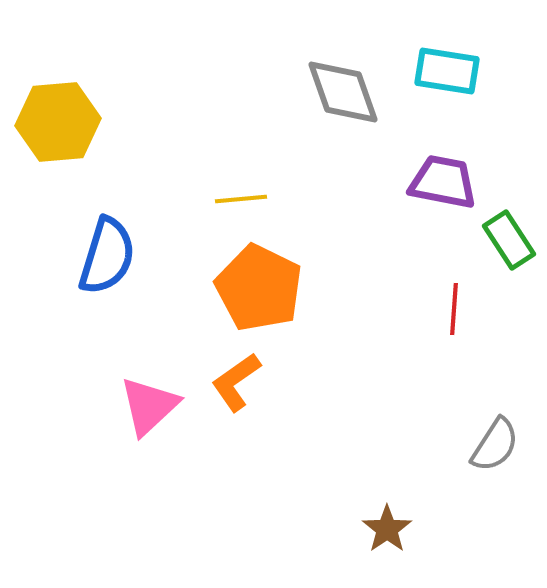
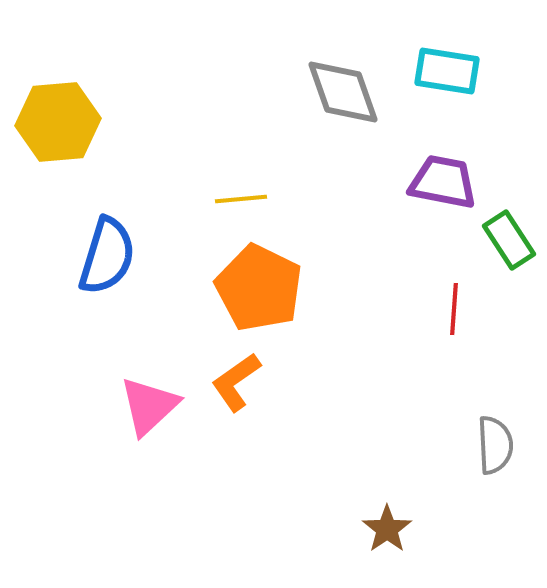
gray semicircle: rotated 36 degrees counterclockwise
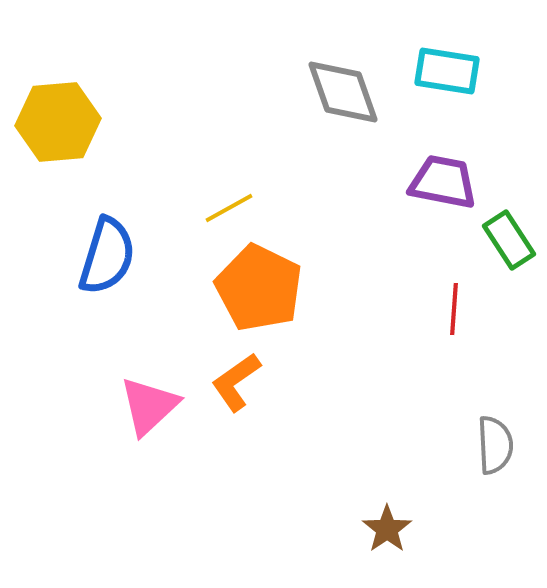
yellow line: moved 12 px left, 9 px down; rotated 24 degrees counterclockwise
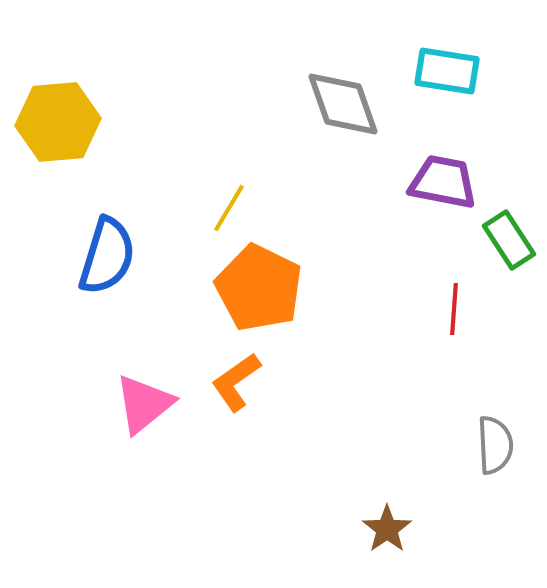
gray diamond: moved 12 px down
yellow line: rotated 30 degrees counterclockwise
pink triangle: moved 5 px left, 2 px up; rotated 4 degrees clockwise
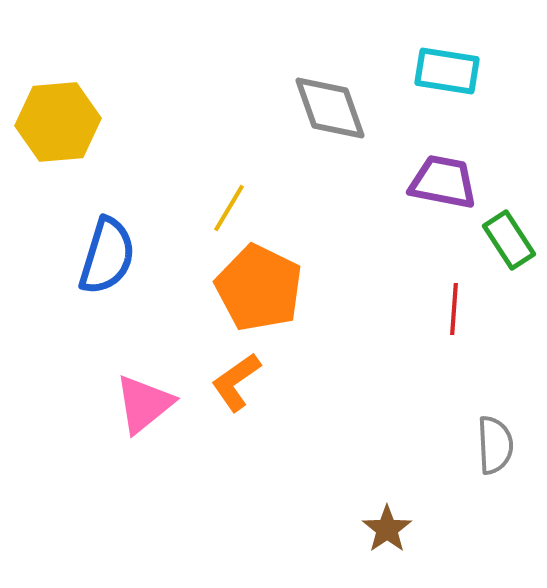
gray diamond: moved 13 px left, 4 px down
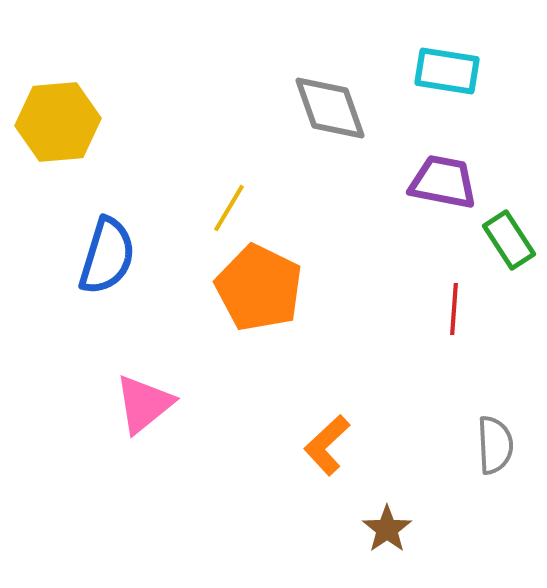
orange L-shape: moved 91 px right, 63 px down; rotated 8 degrees counterclockwise
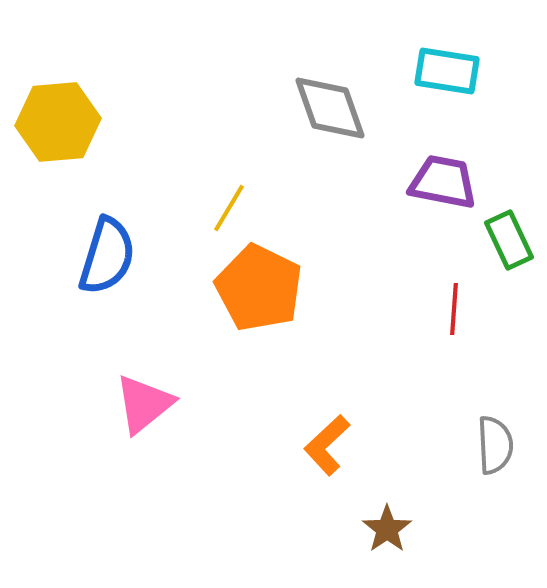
green rectangle: rotated 8 degrees clockwise
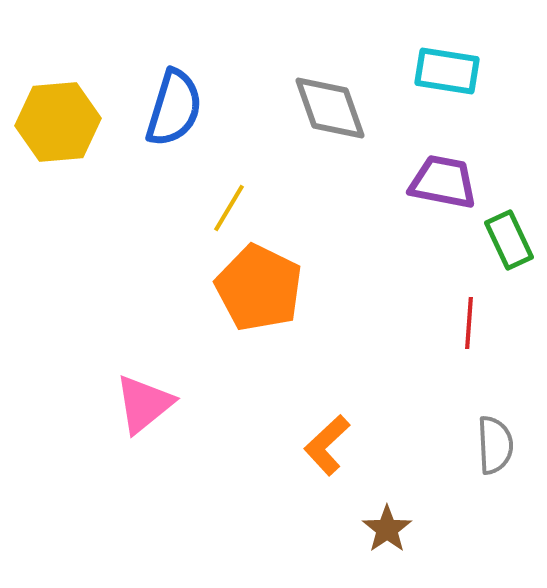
blue semicircle: moved 67 px right, 148 px up
red line: moved 15 px right, 14 px down
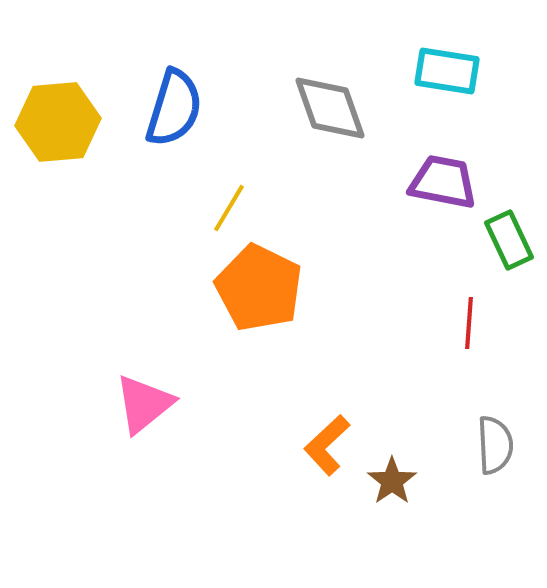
brown star: moved 5 px right, 48 px up
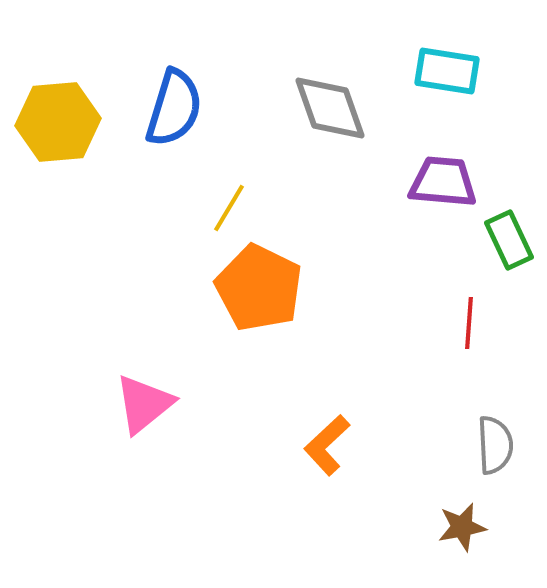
purple trapezoid: rotated 6 degrees counterclockwise
brown star: moved 70 px right, 46 px down; rotated 24 degrees clockwise
